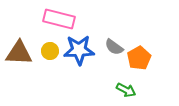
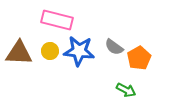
pink rectangle: moved 2 px left, 1 px down
blue star: moved 1 px down; rotated 8 degrees clockwise
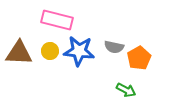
gray semicircle: rotated 24 degrees counterclockwise
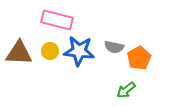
green arrow: rotated 114 degrees clockwise
